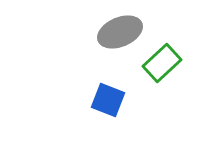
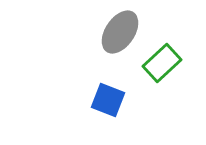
gray ellipse: rotated 33 degrees counterclockwise
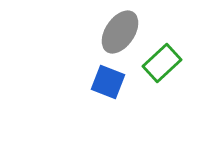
blue square: moved 18 px up
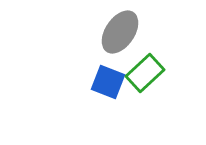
green rectangle: moved 17 px left, 10 px down
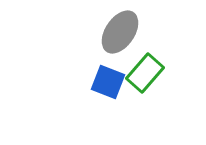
green rectangle: rotated 6 degrees counterclockwise
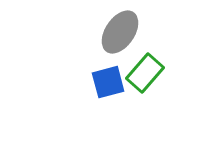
blue square: rotated 36 degrees counterclockwise
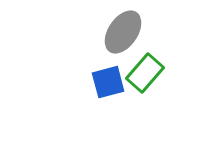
gray ellipse: moved 3 px right
